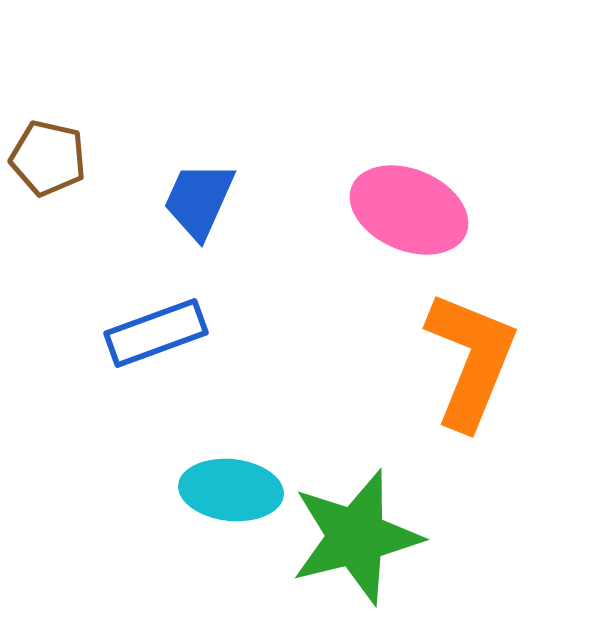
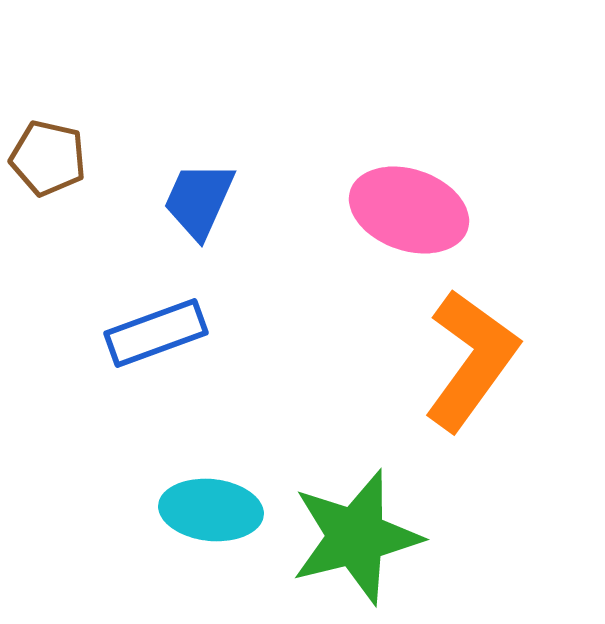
pink ellipse: rotated 4 degrees counterclockwise
orange L-shape: rotated 14 degrees clockwise
cyan ellipse: moved 20 px left, 20 px down
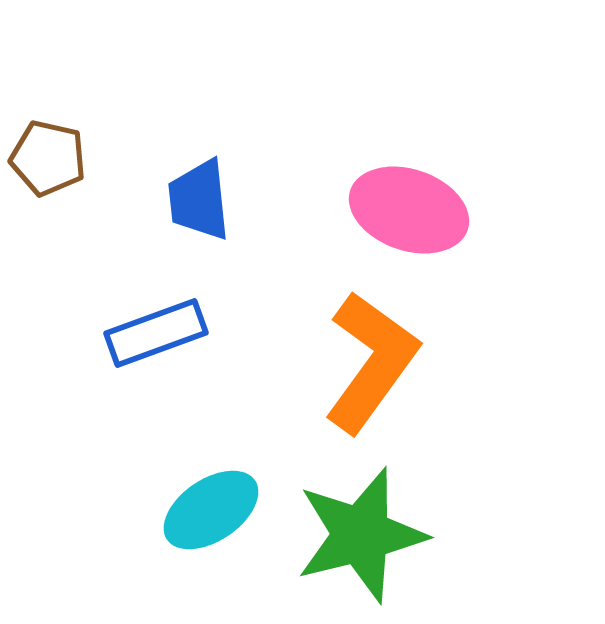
blue trapezoid: rotated 30 degrees counterclockwise
orange L-shape: moved 100 px left, 2 px down
cyan ellipse: rotated 40 degrees counterclockwise
green star: moved 5 px right, 2 px up
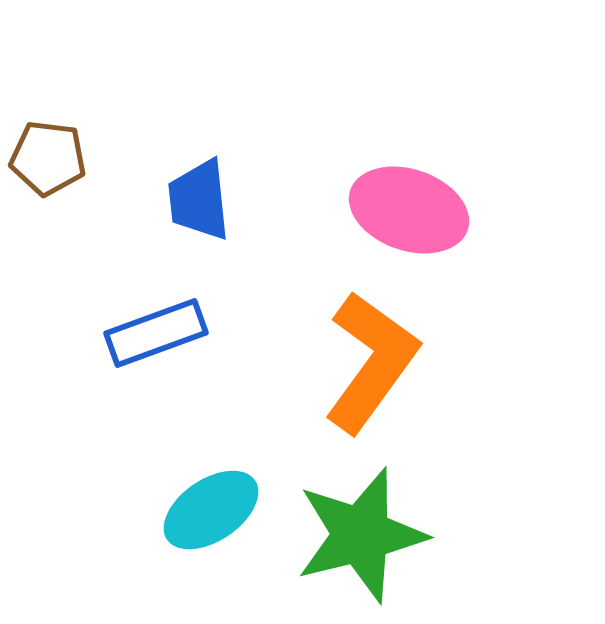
brown pentagon: rotated 6 degrees counterclockwise
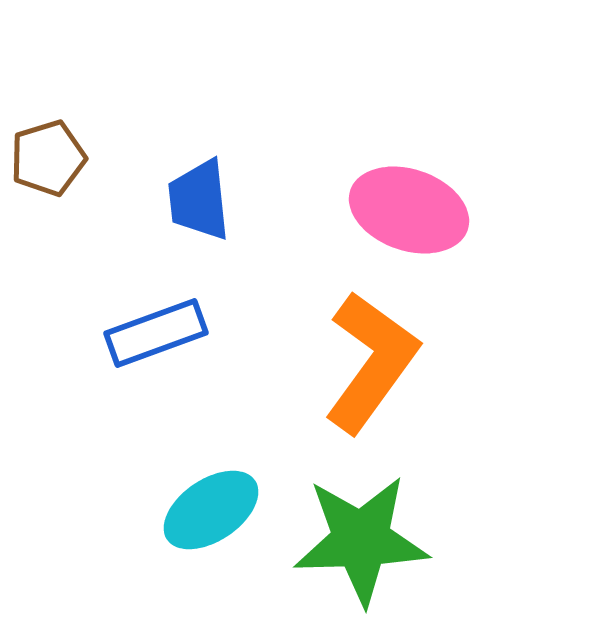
brown pentagon: rotated 24 degrees counterclockwise
green star: moved 5 px down; rotated 12 degrees clockwise
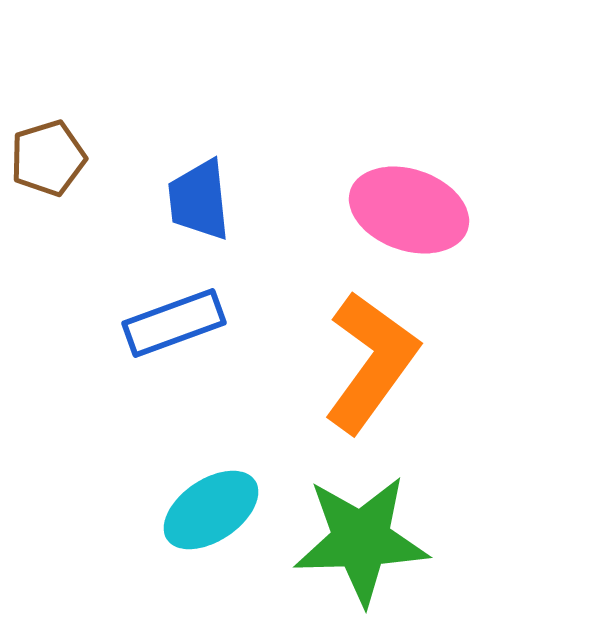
blue rectangle: moved 18 px right, 10 px up
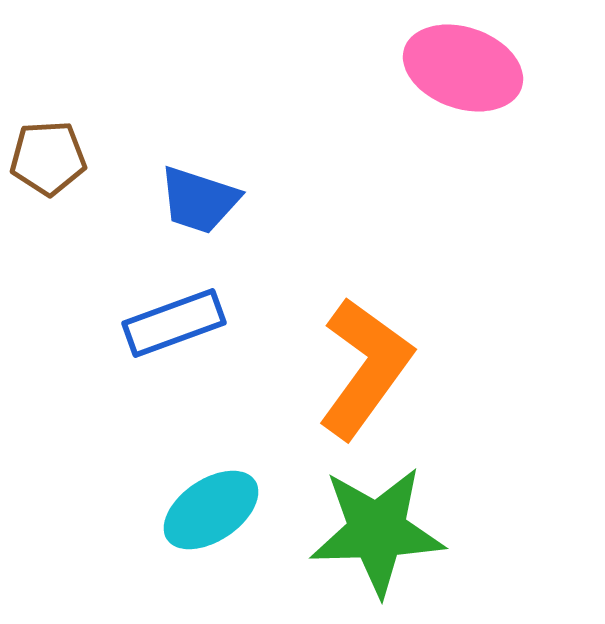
brown pentagon: rotated 14 degrees clockwise
blue trapezoid: rotated 66 degrees counterclockwise
pink ellipse: moved 54 px right, 142 px up
orange L-shape: moved 6 px left, 6 px down
green star: moved 16 px right, 9 px up
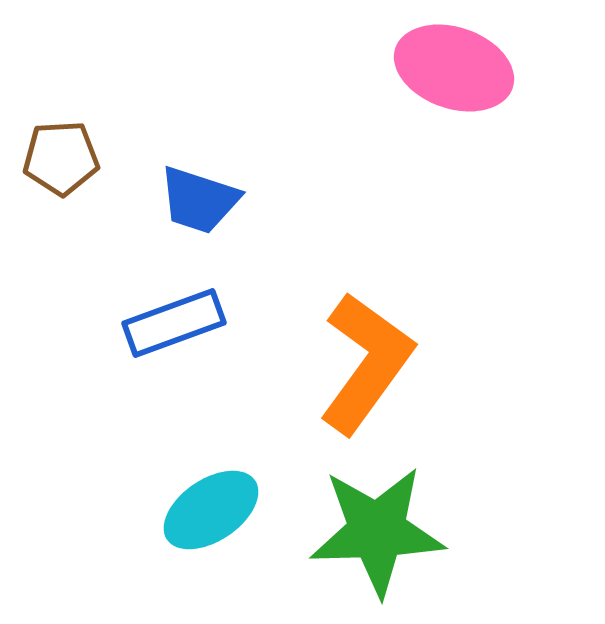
pink ellipse: moved 9 px left
brown pentagon: moved 13 px right
orange L-shape: moved 1 px right, 5 px up
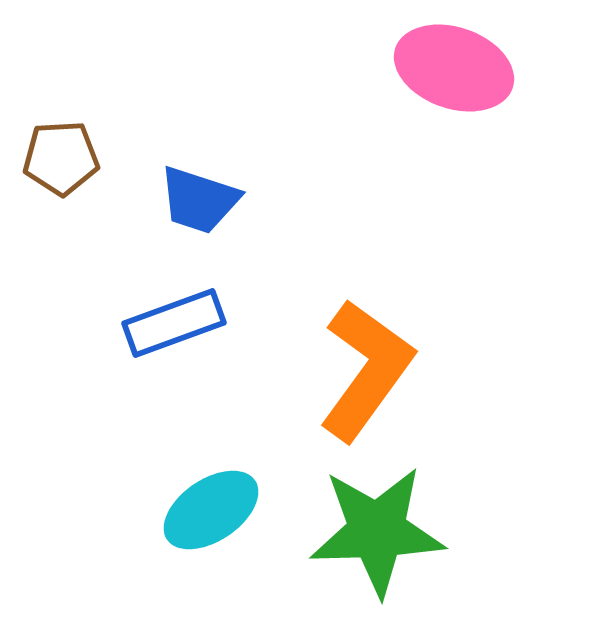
orange L-shape: moved 7 px down
